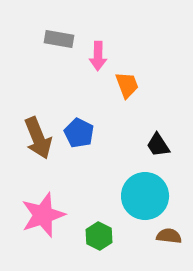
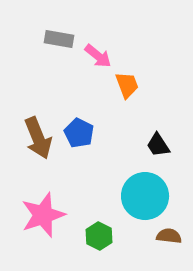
pink arrow: rotated 52 degrees counterclockwise
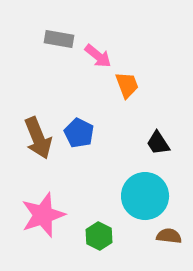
black trapezoid: moved 2 px up
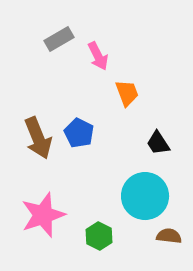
gray rectangle: rotated 40 degrees counterclockwise
pink arrow: rotated 24 degrees clockwise
orange trapezoid: moved 8 px down
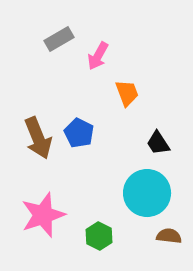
pink arrow: rotated 56 degrees clockwise
cyan circle: moved 2 px right, 3 px up
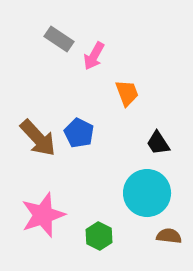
gray rectangle: rotated 64 degrees clockwise
pink arrow: moved 4 px left
brown arrow: rotated 21 degrees counterclockwise
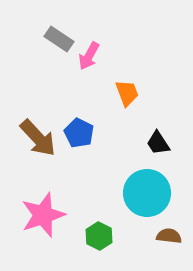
pink arrow: moved 5 px left
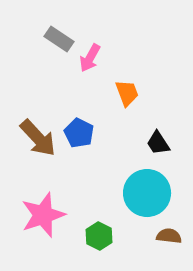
pink arrow: moved 1 px right, 2 px down
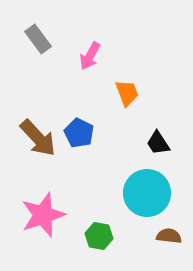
gray rectangle: moved 21 px left; rotated 20 degrees clockwise
pink arrow: moved 2 px up
green hexagon: rotated 16 degrees counterclockwise
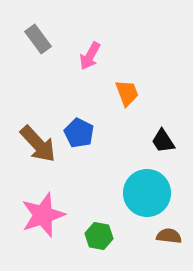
brown arrow: moved 6 px down
black trapezoid: moved 5 px right, 2 px up
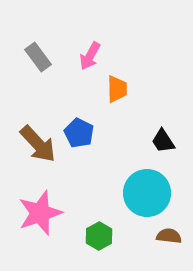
gray rectangle: moved 18 px down
orange trapezoid: moved 10 px left, 4 px up; rotated 20 degrees clockwise
pink star: moved 3 px left, 2 px up
green hexagon: rotated 20 degrees clockwise
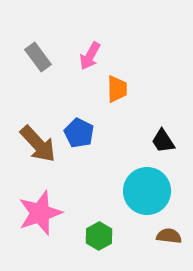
cyan circle: moved 2 px up
